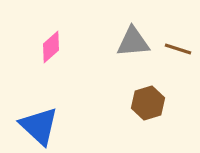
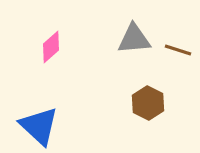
gray triangle: moved 1 px right, 3 px up
brown line: moved 1 px down
brown hexagon: rotated 16 degrees counterclockwise
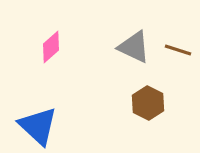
gray triangle: moved 8 px down; rotated 30 degrees clockwise
blue triangle: moved 1 px left
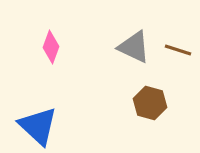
pink diamond: rotated 28 degrees counterclockwise
brown hexagon: moved 2 px right; rotated 12 degrees counterclockwise
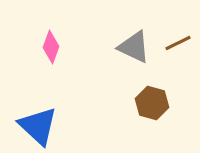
brown line: moved 7 px up; rotated 44 degrees counterclockwise
brown hexagon: moved 2 px right
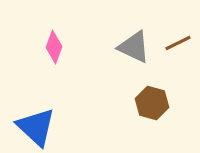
pink diamond: moved 3 px right
blue triangle: moved 2 px left, 1 px down
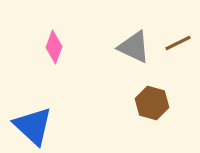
blue triangle: moved 3 px left, 1 px up
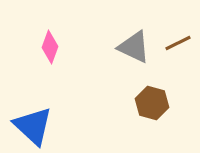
pink diamond: moved 4 px left
